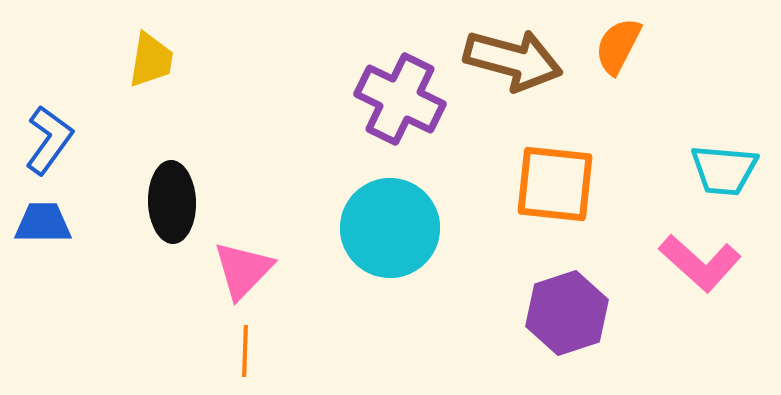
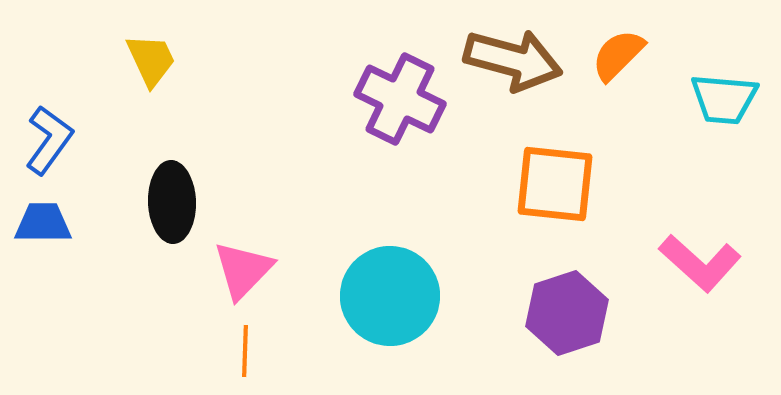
orange semicircle: moved 9 px down; rotated 18 degrees clockwise
yellow trapezoid: rotated 34 degrees counterclockwise
cyan trapezoid: moved 71 px up
cyan circle: moved 68 px down
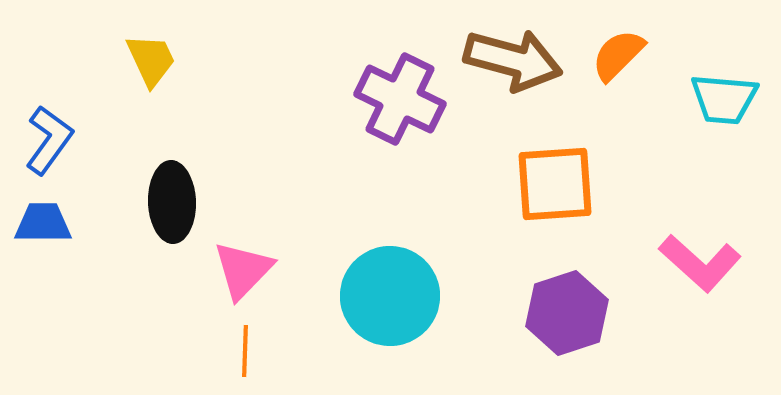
orange square: rotated 10 degrees counterclockwise
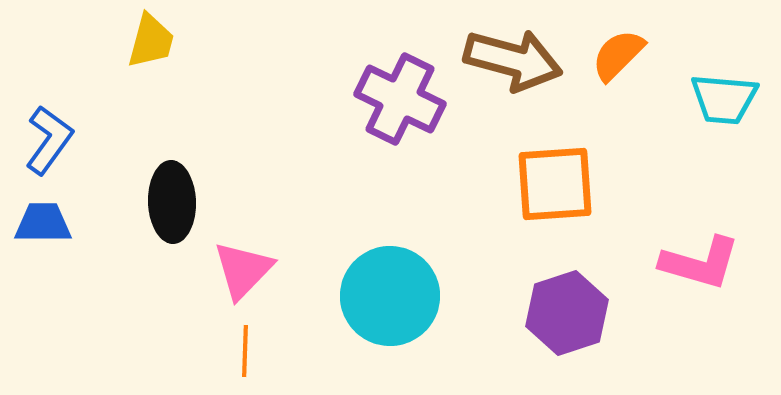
yellow trapezoid: moved 19 px up; rotated 40 degrees clockwise
pink L-shape: rotated 26 degrees counterclockwise
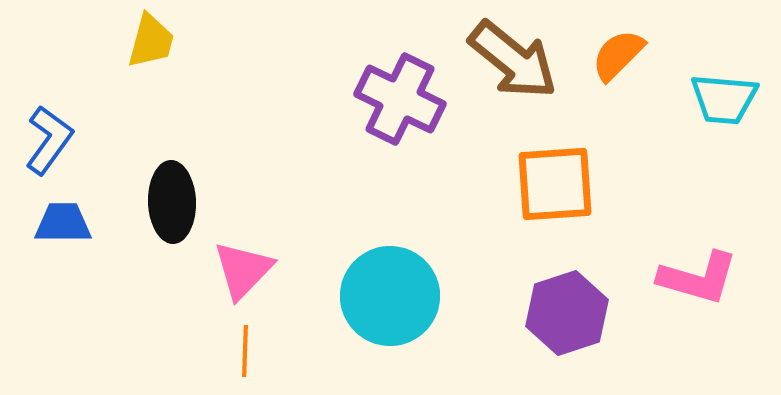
brown arrow: rotated 24 degrees clockwise
blue trapezoid: moved 20 px right
pink L-shape: moved 2 px left, 15 px down
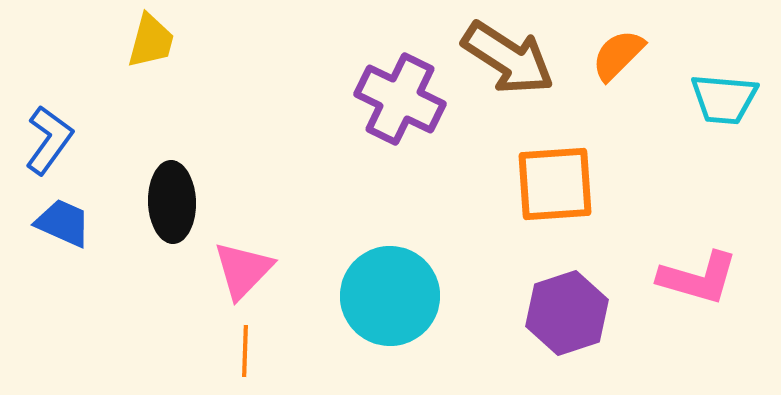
brown arrow: moved 5 px left, 2 px up; rotated 6 degrees counterclockwise
blue trapezoid: rotated 24 degrees clockwise
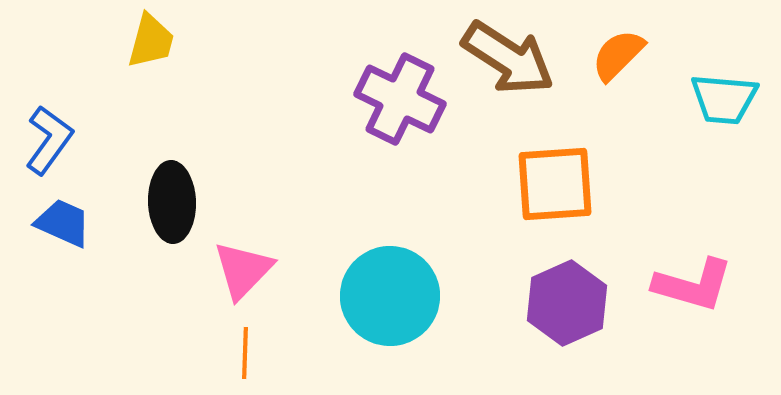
pink L-shape: moved 5 px left, 7 px down
purple hexagon: moved 10 px up; rotated 6 degrees counterclockwise
orange line: moved 2 px down
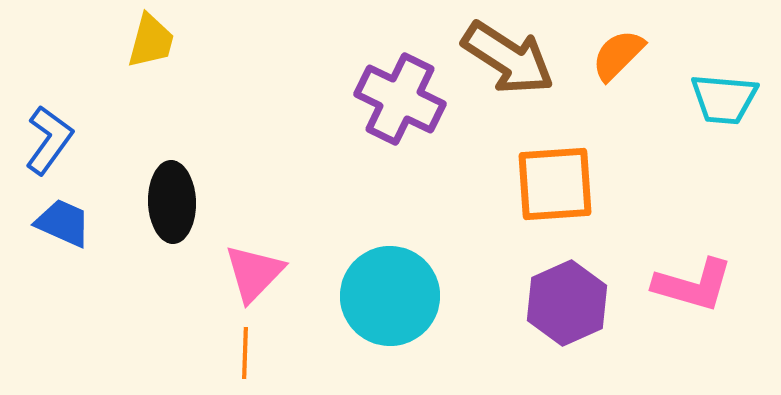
pink triangle: moved 11 px right, 3 px down
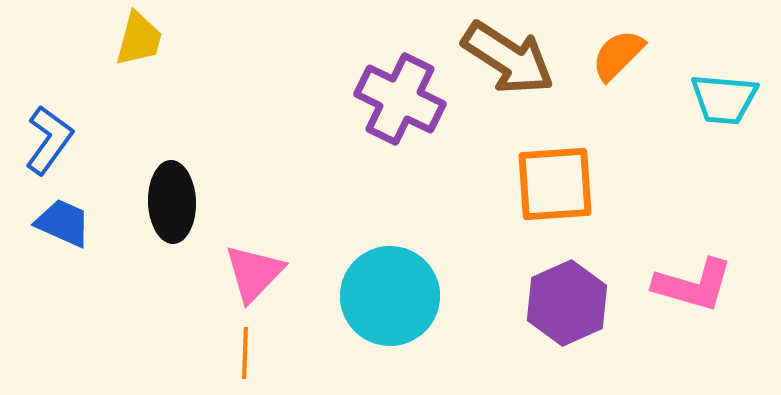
yellow trapezoid: moved 12 px left, 2 px up
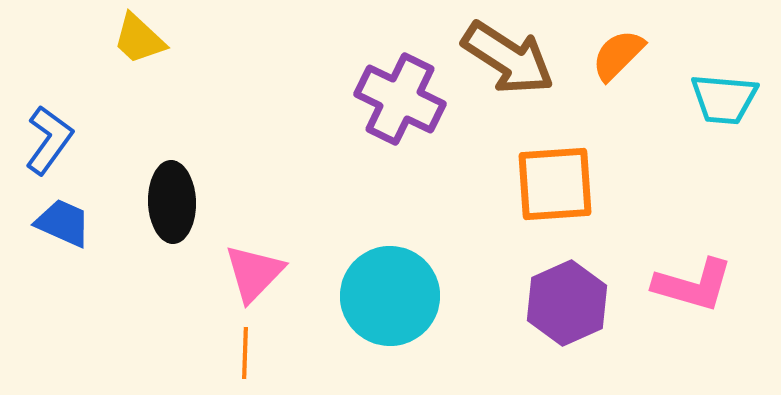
yellow trapezoid: rotated 118 degrees clockwise
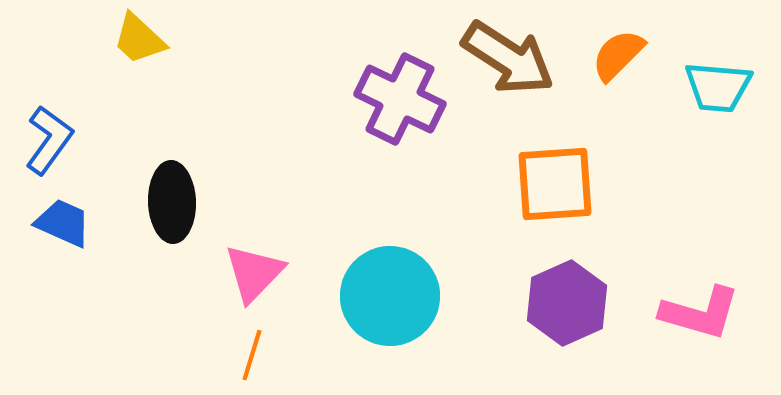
cyan trapezoid: moved 6 px left, 12 px up
pink L-shape: moved 7 px right, 28 px down
orange line: moved 7 px right, 2 px down; rotated 15 degrees clockwise
